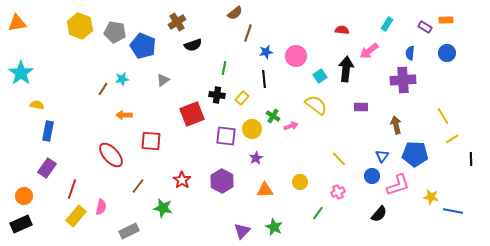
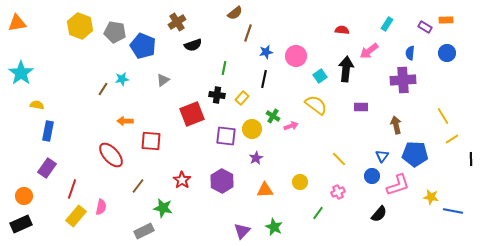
black line at (264, 79): rotated 18 degrees clockwise
orange arrow at (124, 115): moved 1 px right, 6 px down
gray rectangle at (129, 231): moved 15 px right
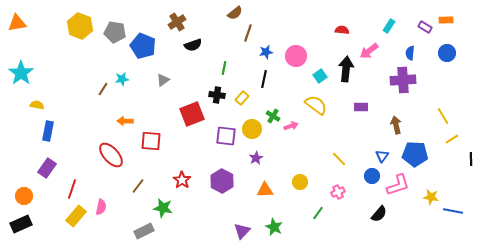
cyan rectangle at (387, 24): moved 2 px right, 2 px down
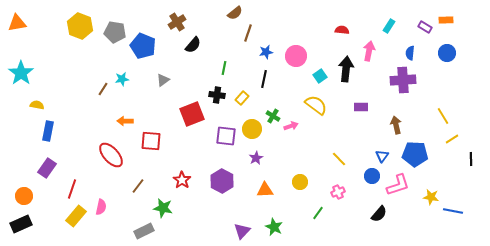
black semicircle at (193, 45): rotated 30 degrees counterclockwise
pink arrow at (369, 51): rotated 138 degrees clockwise
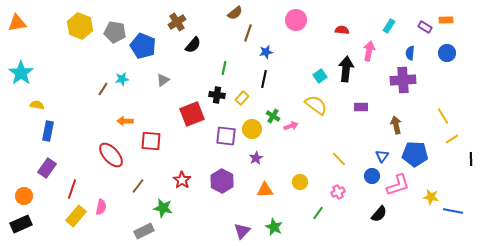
pink circle at (296, 56): moved 36 px up
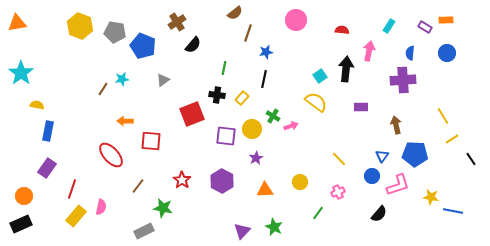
yellow semicircle at (316, 105): moved 3 px up
black line at (471, 159): rotated 32 degrees counterclockwise
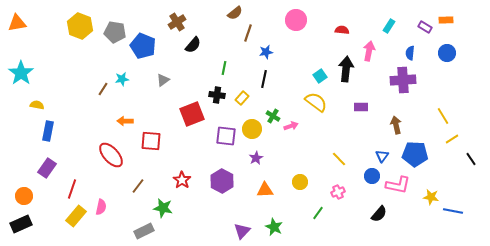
pink L-shape at (398, 185): rotated 30 degrees clockwise
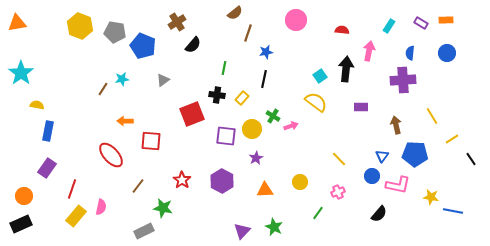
purple rectangle at (425, 27): moved 4 px left, 4 px up
yellow line at (443, 116): moved 11 px left
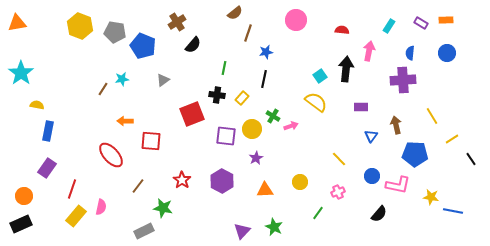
blue triangle at (382, 156): moved 11 px left, 20 px up
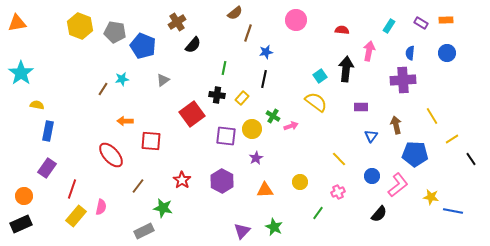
red square at (192, 114): rotated 15 degrees counterclockwise
pink L-shape at (398, 185): rotated 50 degrees counterclockwise
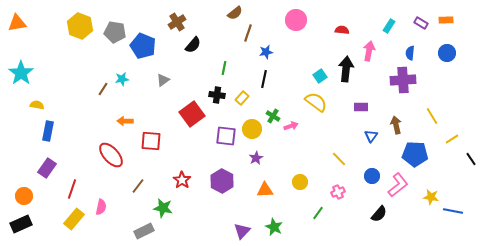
yellow rectangle at (76, 216): moved 2 px left, 3 px down
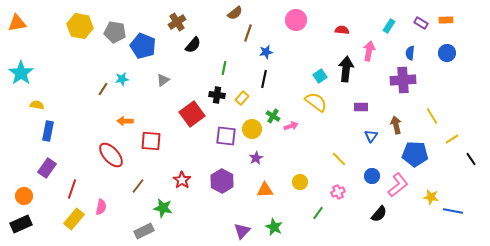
yellow hexagon at (80, 26): rotated 10 degrees counterclockwise
